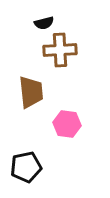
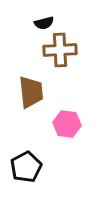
black pentagon: rotated 16 degrees counterclockwise
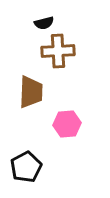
brown cross: moved 2 px left, 1 px down
brown trapezoid: rotated 8 degrees clockwise
pink hexagon: rotated 12 degrees counterclockwise
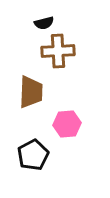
black pentagon: moved 7 px right, 12 px up
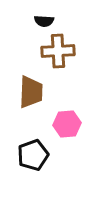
black semicircle: moved 2 px up; rotated 18 degrees clockwise
black pentagon: rotated 8 degrees clockwise
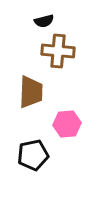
black semicircle: rotated 18 degrees counterclockwise
brown cross: rotated 8 degrees clockwise
black pentagon: rotated 8 degrees clockwise
